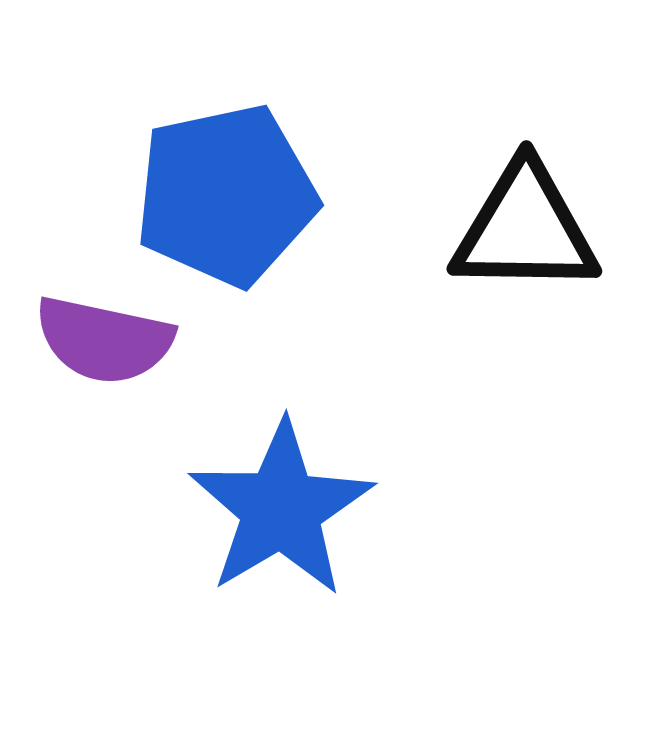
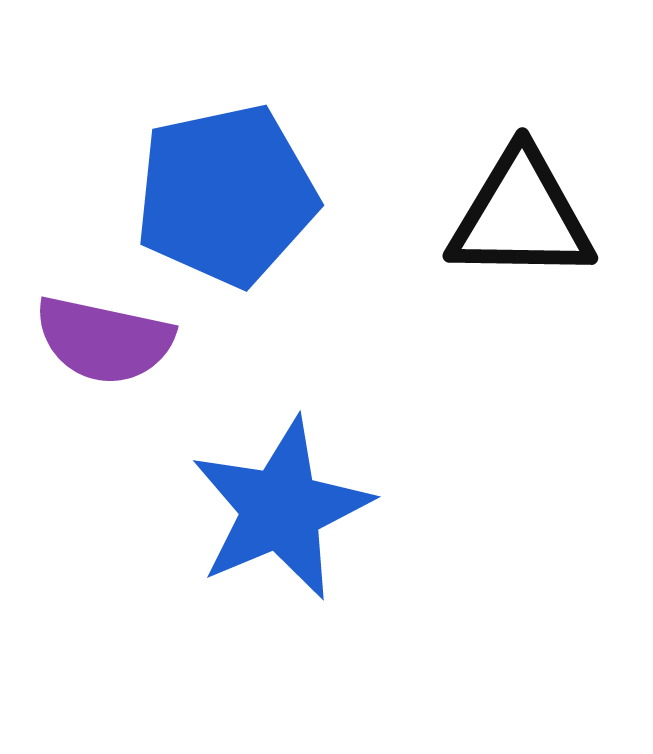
black triangle: moved 4 px left, 13 px up
blue star: rotated 8 degrees clockwise
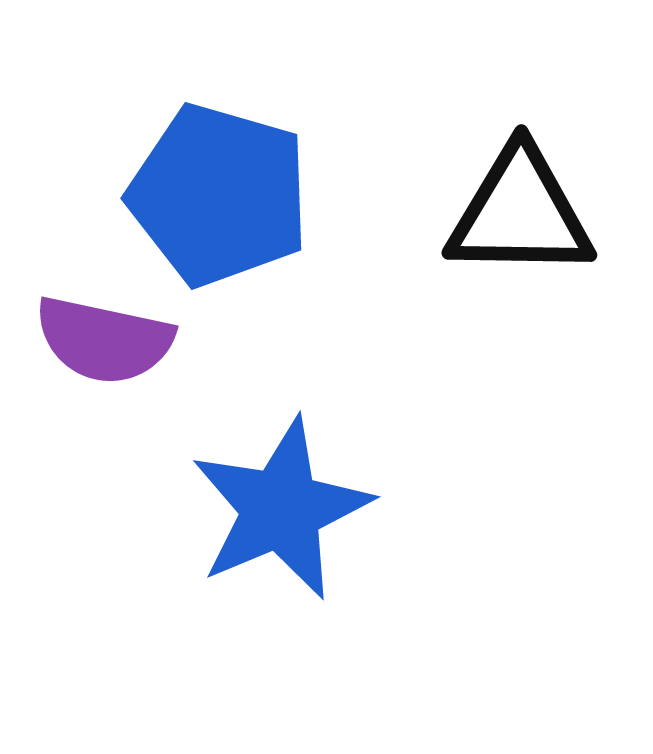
blue pentagon: moved 7 px left; rotated 28 degrees clockwise
black triangle: moved 1 px left, 3 px up
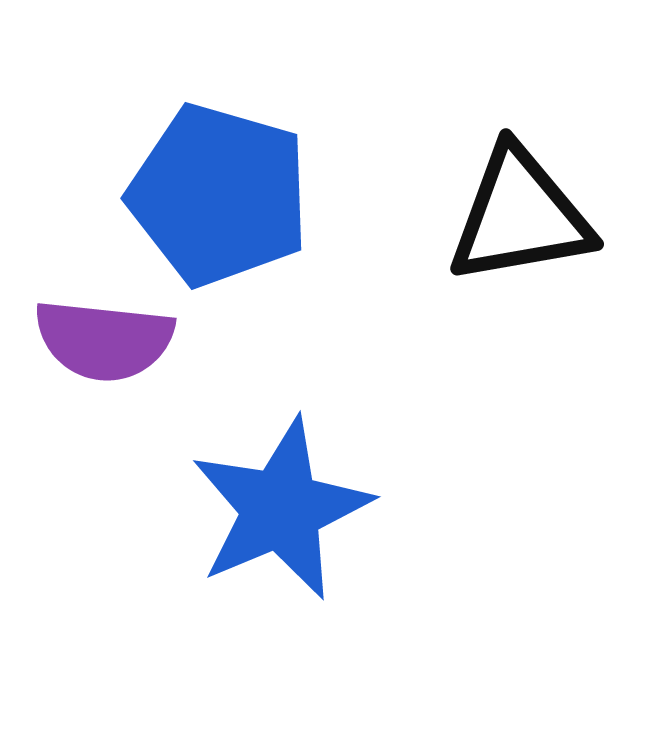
black triangle: moved 3 px down; rotated 11 degrees counterclockwise
purple semicircle: rotated 6 degrees counterclockwise
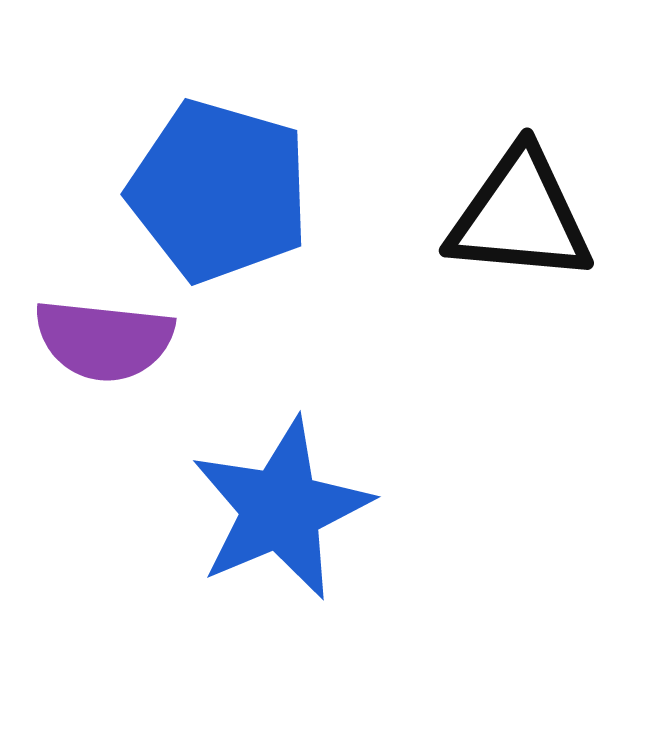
blue pentagon: moved 4 px up
black triangle: rotated 15 degrees clockwise
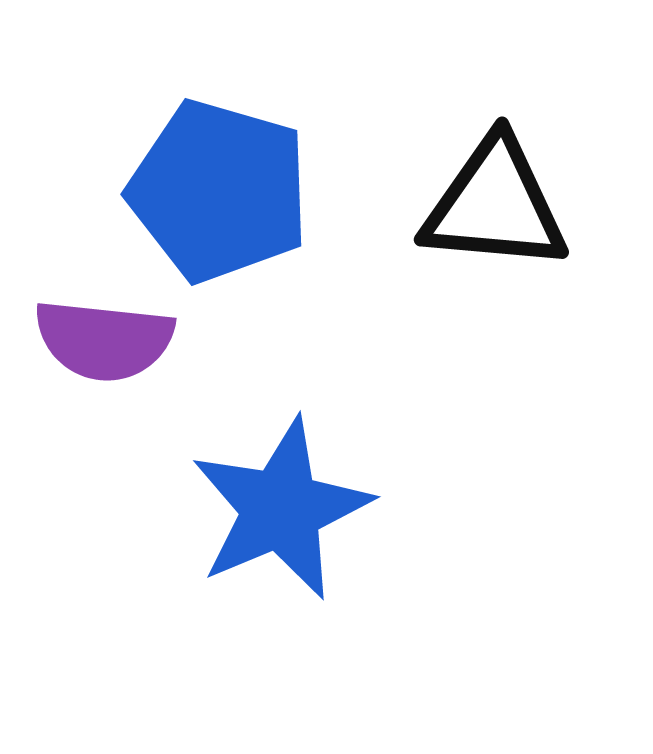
black triangle: moved 25 px left, 11 px up
